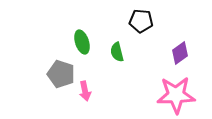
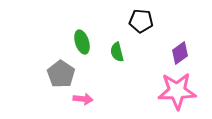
gray pentagon: rotated 16 degrees clockwise
pink arrow: moved 2 px left, 8 px down; rotated 72 degrees counterclockwise
pink star: moved 1 px right, 4 px up
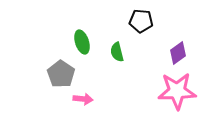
purple diamond: moved 2 px left
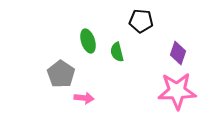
green ellipse: moved 6 px right, 1 px up
purple diamond: rotated 35 degrees counterclockwise
pink arrow: moved 1 px right, 1 px up
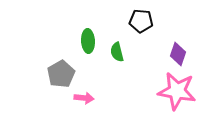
green ellipse: rotated 15 degrees clockwise
purple diamond: moved 1 px down
gray pentagon: rotated 8 degrees clockwise
pink star: rotated 12 degrees clockwise
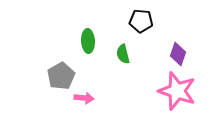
green semicircle: moved 6 px right, 2 px down
gray pentagon: moved 2 px down
pink star: rotated 9 degrees clockwise
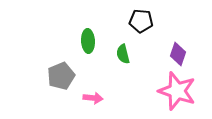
gray pentagon: rotated 8 degrees clockwise
pink arrow: moved 9 px right
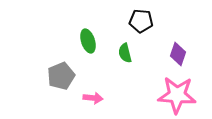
green ellipse: rotated 15 degrees counterclockwise
green semicircle: moved 2 px right, 1 px up
pink star: moved 4 px down; rotated 15 degrees counterclockwise
